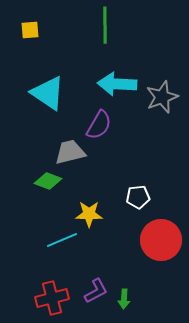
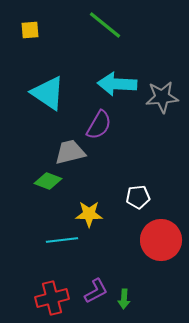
green line: rotated 51 degrees counterclockwise
gray star: rotated 16 degrees clockwise
cyan line: rotated 16 degrees clockwise
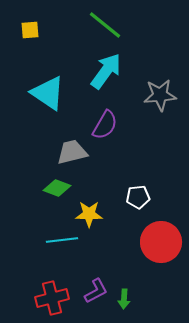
cyan arrow: moved 11 px left, 13 px up; rotated 123 degrees clockwise
gray star: moved 2 px left, 2 px up
purple semicircle: moved 6 px right
gray trapezoid: moved 2 px right
green diamond: moved 9 px right, 7 px down
red circle: moved 2 px down
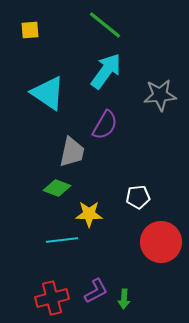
gray trapezoid: rotated 116 degrees clockwise
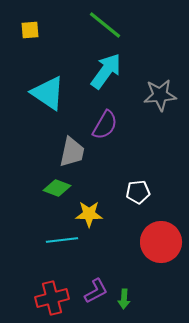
white pentagon: moved 5 px up
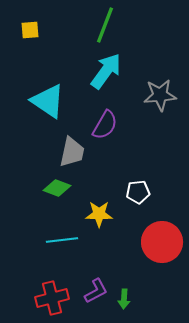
green line: rotated 72 degrees clockwise
cyan triangle: moved 8 px down
yellow star: moved 10 px right
red circle: moved 1 px right
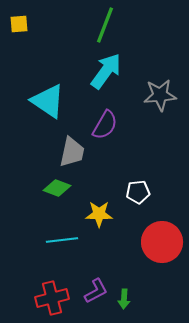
yellow square: moved 11 px left, 6 px up
